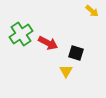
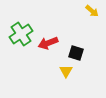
red arrow: rotated 132 degrees clockwise
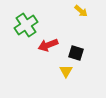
yellow arrow: moved 11 px left
green cross: moved 5 px right, 9 px up
red arrow: moved 2 px down
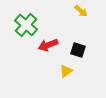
green cross: rotated 15 degrees counterclockwise
black square: moved 2 px right, 3 px up
yellow triangle: rotated 24 degrees clockwise
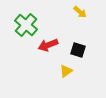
yellow arrow: moved 1 px left, 1 px down
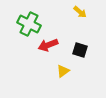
green cross: moved 3 px right, 1 px up; rotated 15 degrees counterclockwise
black square: moved 2 px right
yellow triangle: moved 3 px left
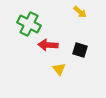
red arrow: rotated 24 degrees clockwise
yellow triangle: moved 4 px left, 2 px up; rotated 32 degrees counterclockwise
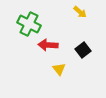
black square: moved 3 px right; rotated 35 degrees clockwise
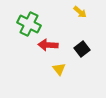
black square: moved 1 px left, 1 px up
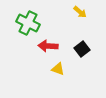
green cross: moved 1 px left, 1 px up
red arrow: moved 1 px down
yellow triangle: moved 1 px left; rotated 32 degrees counterclockwise
